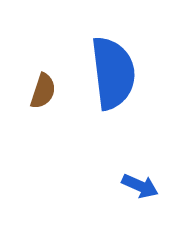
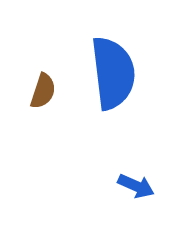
blue arrow: moved 4 px left
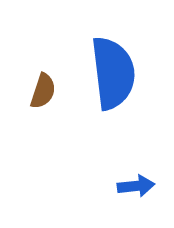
blue arrow: rotated 30 degrees counterclockwise
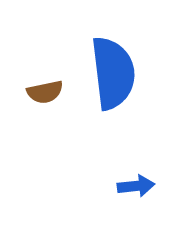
brown semicircle: moved 2 px right, 1 px down; rotated 60 degrees clockwise
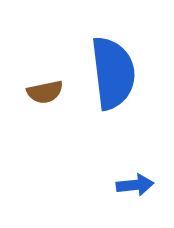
blue arrow: moved 1 px left, 1 px up
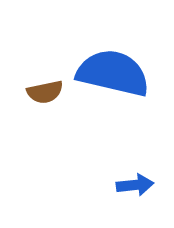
blue semicircle: rotated 70 degrees counterclockwise
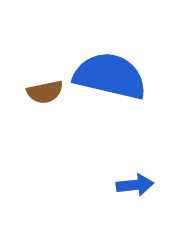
blue semicircle: moved 3 px left, 3 px down
